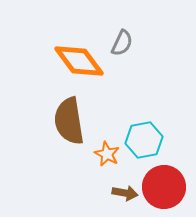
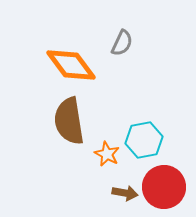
orange diamond: moved 8 px left, 4 px down
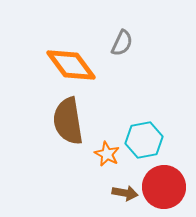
brown semicircle: moved 1 px left
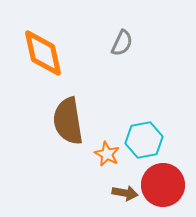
orange diamond: moved 28 px left, 12 px up; rotated 24 degrees clockwise
red circle: moved 1 px left, 2 px up
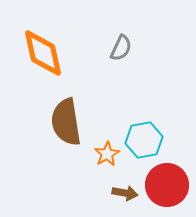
gray semicircle: moved 1 px left, 5 px down
brown semicircle: moved 2 px left, 1 px down
orange star: rotated 15 degrees clockwise
red circle: moved 4 px right
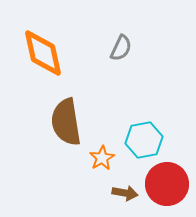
orange star: moved 5 px left, 4 px down
red circle: moved 1 px up
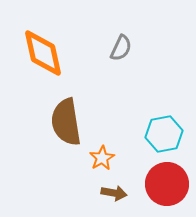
cyan hexagon: moved 20 px right, 6 px up
brown arrow: moved 11 px left
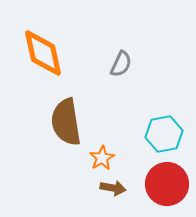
gray semicircle: moved 16 px down
brown arrow: moved 1 px left, 5 px up
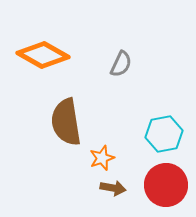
orange diamond: moved 2 px down; rotated 48 degrees counterclockwise
orange star: rotated 10 degrees clockwise
red circle: moved 1 px left, 1 px down
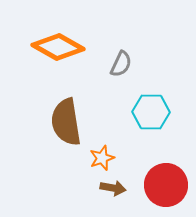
orange diamond: moved 15 px right, 8 px up
cyan hexagon: moved 13 px left, 22 px up; rotated 12 degrees clockwise
